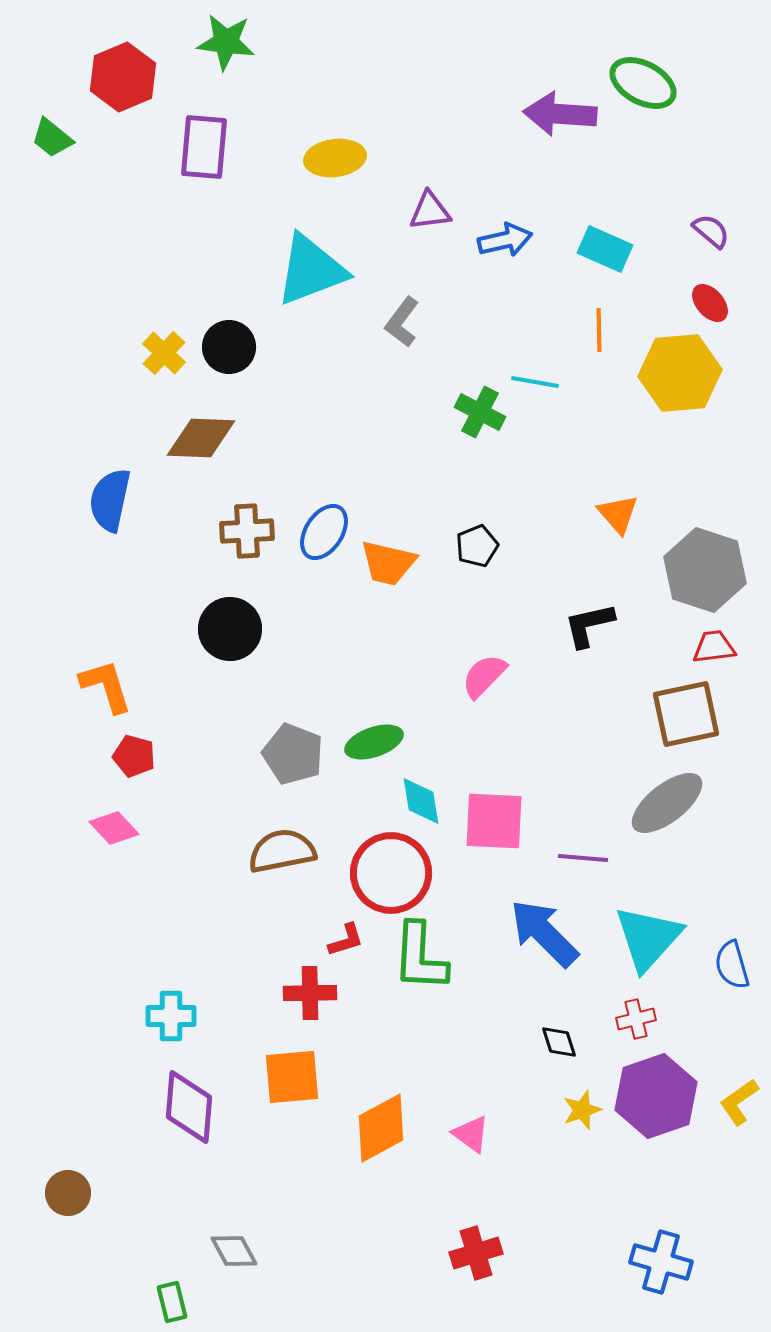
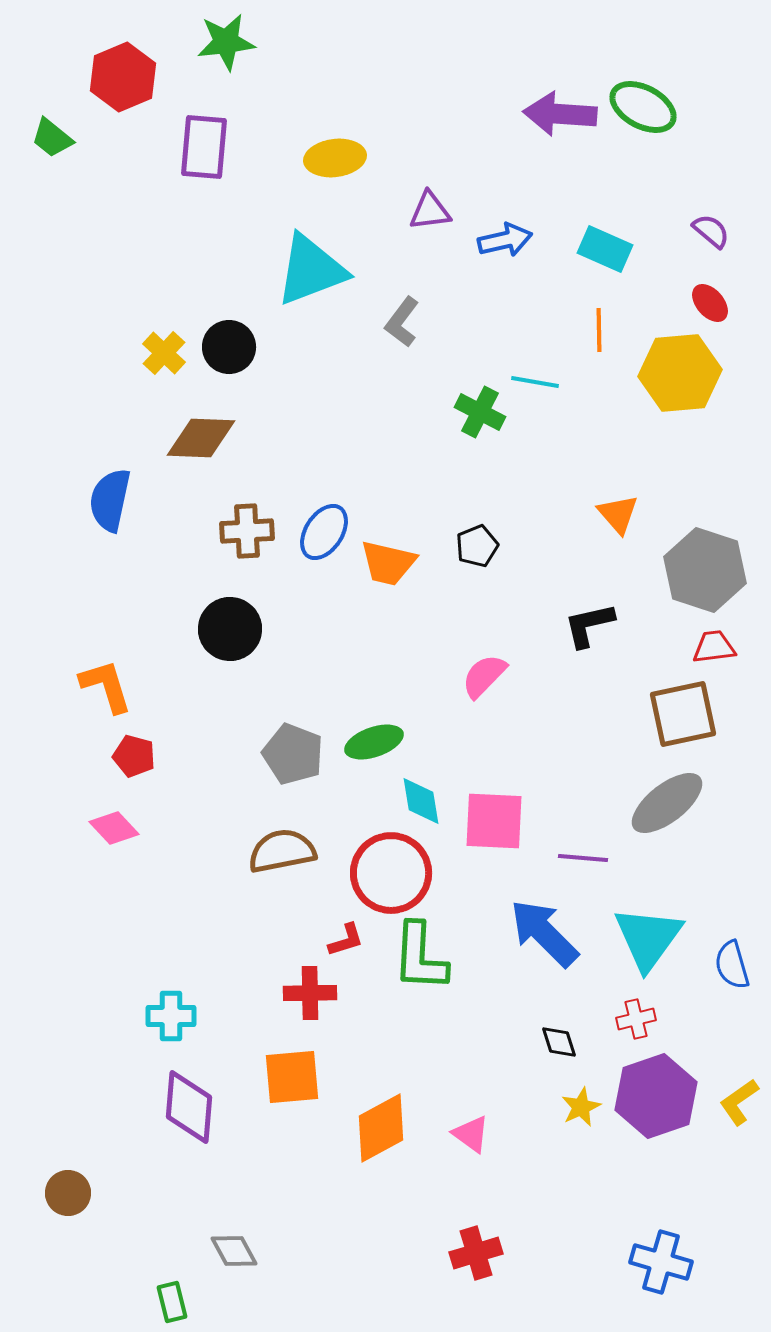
green star at (226, 42): rotated 14 degrees counterclockwise
green ellipse at (643, 83): moved 24 px down
brown square at (686, 714): moved 3 px left
cyan triangle at (648, 938): rotated 6 degrees counterclockwise
yellow star at (582, 1110): moved 1 px left, 3 px up; rotated 6 degrees counterclockwise
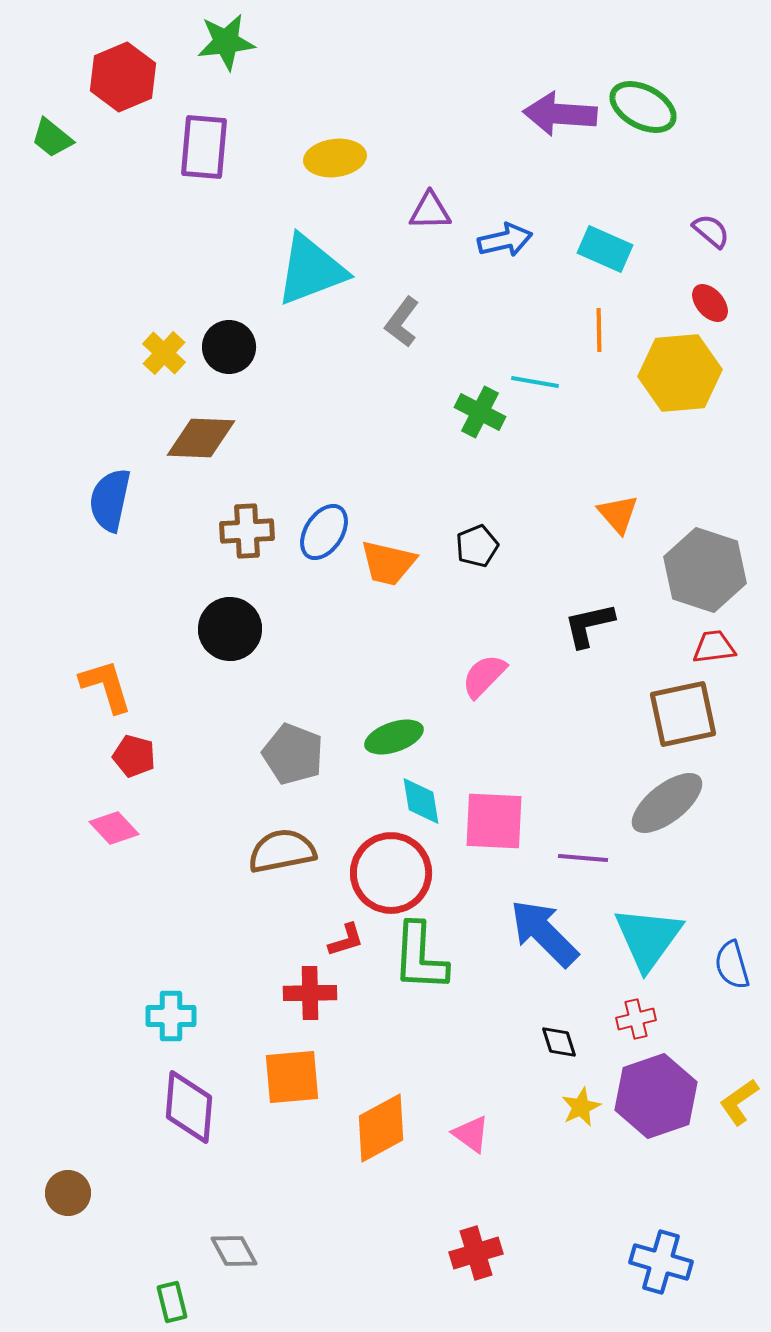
purple triangle at (430, 211): rotated 6 degrees clockwise
green ellipse at (374, 742): moved 20 px right, 5 px up
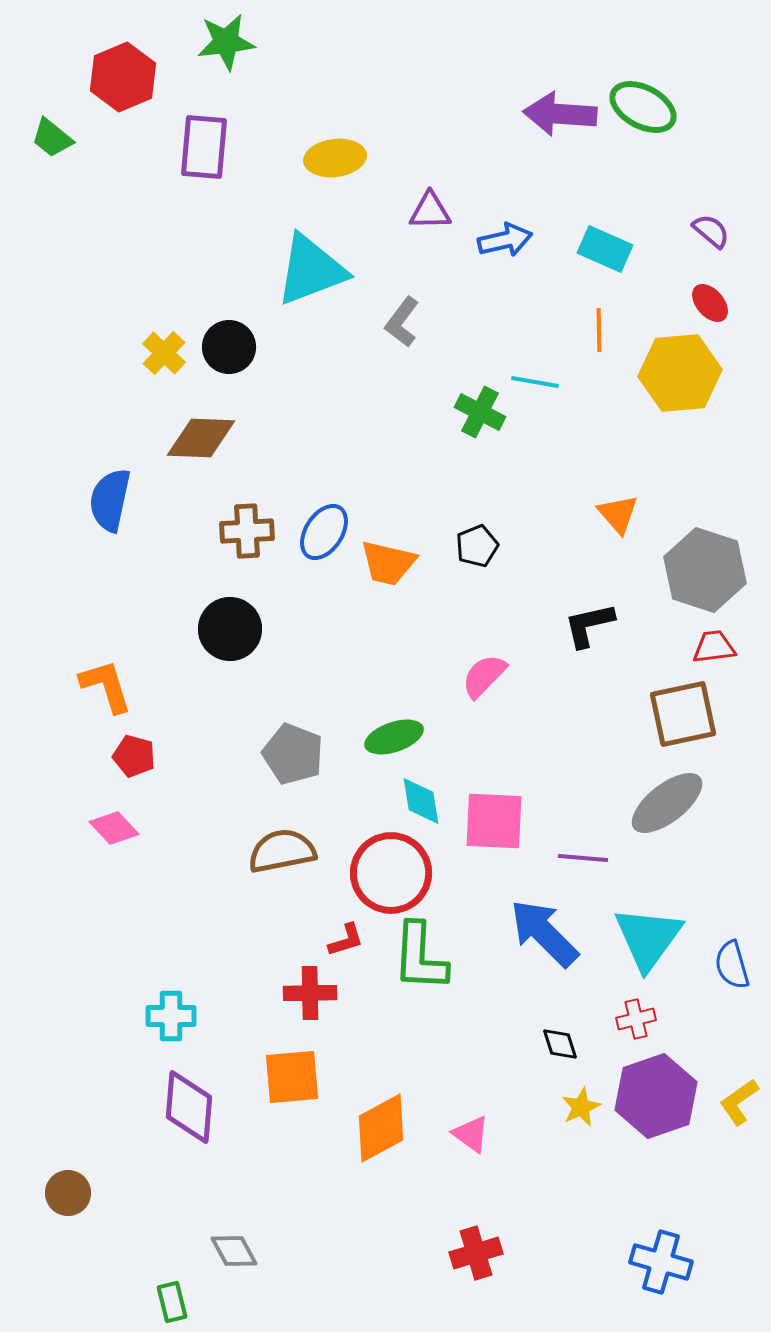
black diamond at (559, 1042): moved 1 px right, 2 px down
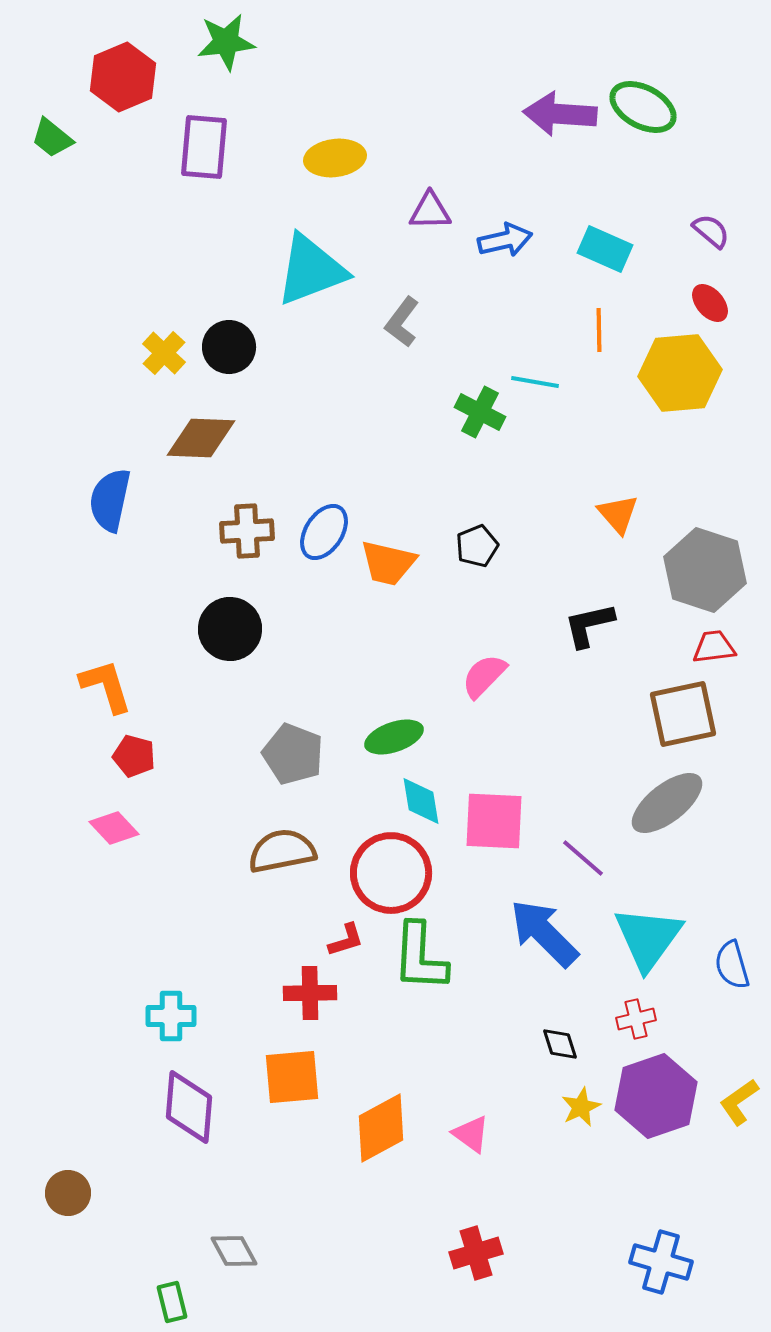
purple line at (583, 858): rotated 36 degrees clockwise
